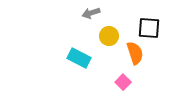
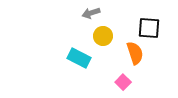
yellow circle: moved 6 px left
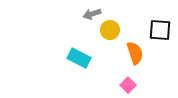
gray arrow: moved 1 px right, 1 px down
black square: moved 11 px right, 2 px down
yellow circle: moved 7 px right, 6 px up
pink square: moved 5 px right, 3 px down
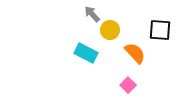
gray arrow: rotated 66 degrees clockwise
orange semicircle: rotated 25 degrees counterclockwise
cyan rectangle: moved 7 px right, 5 px up
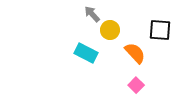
pink square: moved 8 px right
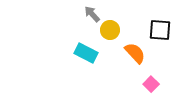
pink square: moved 15 px right, 1 px up
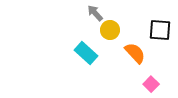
gray arrow: moved 3 px right, 1 px up
cyan rectangle: rotated 15 degrees clockwise
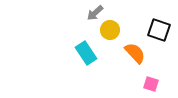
gray arrow: rotated 90 degrees counterclockwise
black square: moved 1 px left; rotated 15 degrees clockwise
cyan rectangle: rotated 15 degrees clockwise
pink square: rotated 28 degrees counterclockwise
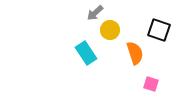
orange semicircle: rotated 25 degrees clockwise
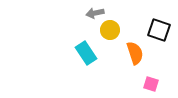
gray arrow: rotated 30 degrees clockwise
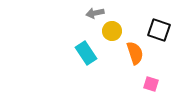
yellow circle: moved 2 px right, 1 px down
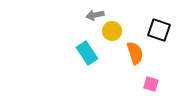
gray arrow: moved 2 px down
cyan rectangle: moved 1 px right
